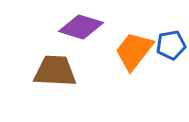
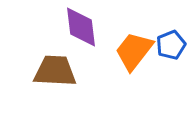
purple diamond: rotated 66 degrees clockwise
blue pentagon: rotated 12 degrees counterclockwise
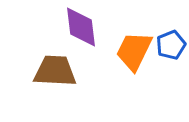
orange trapezoid: rotated 12 degrees counterclockwise
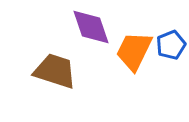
purple diamond: moved 10 px right; rotated 12 degrees counterclockwise
brown trapezoid: rotated 15 degrees clockwise
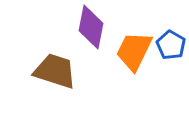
purple diamond: rotated 30 degrees clockwise
blue pentagon: rotated 20 degrees counterclockwise
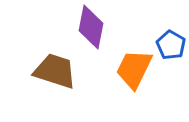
orange trapezoid: moved 18 px down
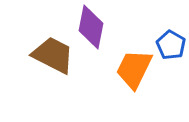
brown trapezoid: moved 2 px left, 16 px up; rotated 9 degrees clockwise
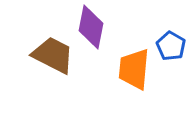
blue pentagon: moved 1 px down
orange trapezoid: rotated 21 degrees counterclockwise
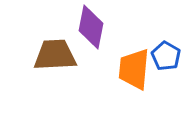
blue pentagon: moved 5 px left, 10 px down
brown trapezoid: moved 2 px right; rotated 30 degrees counterclockwise
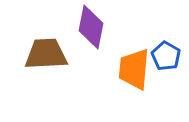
brown trapezoid: moved 9 px left, 1 px up
